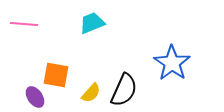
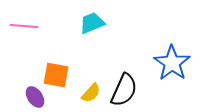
pink line: moved 2 px down
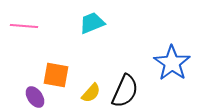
black semicircle: moved 1 px right, 1 px down
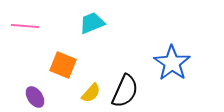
pink line: moved 1 px right
orange square: moved 7 px right, 10 px up; rotated 12 degrees clockwise
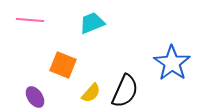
pink line: moved 5 px right, 6 px up
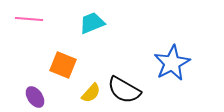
pink line: moved 1 px left, 1 px up
blue star: rotated 9 degrees clockwise
black semicircle: moved 1 px left, 1 px up; rotated 96 degrees clockwise
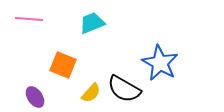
blue star: moved 12 px left; rotated 15 degrees counterclockwise
black semicircle: moved 1 px up
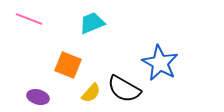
pink line: rotated 16 degrees clockwise
orange square: moved 5 px right
purple ellipse: moved 3 px right; rotated 40 degrees counterclockwise
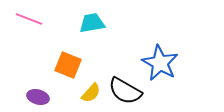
cyan trapezoid: rotated 12 degrees clockwise
black semicircle: moved 1 px right, 2 px down
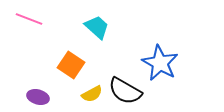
cyan trapezoid: moved 5 px right, 4 px down; rotated 52 degrees clockwise
orange square: moved 3 px right; rotated 12 degrees clockwise
yellow semicircle: moved 1 px right, 1 px down; rotated 20 degrees clockwise
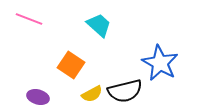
cyan trapezoid: moved 2 px right, 2 px up
black semicircle: rotated 44 degrees counterclockwise
